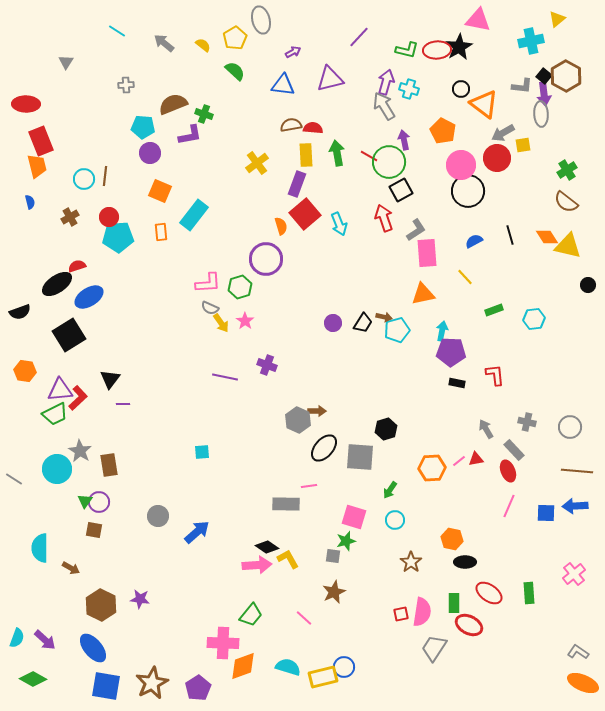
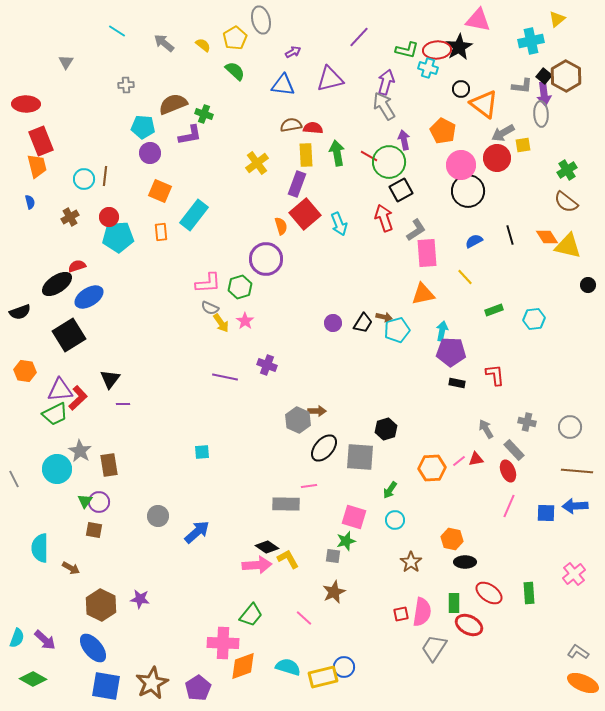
cyan cross at (409, 89): moved 19 px right, 21 px up
gray line at (14, 479): rotated 30 degrees clockwise
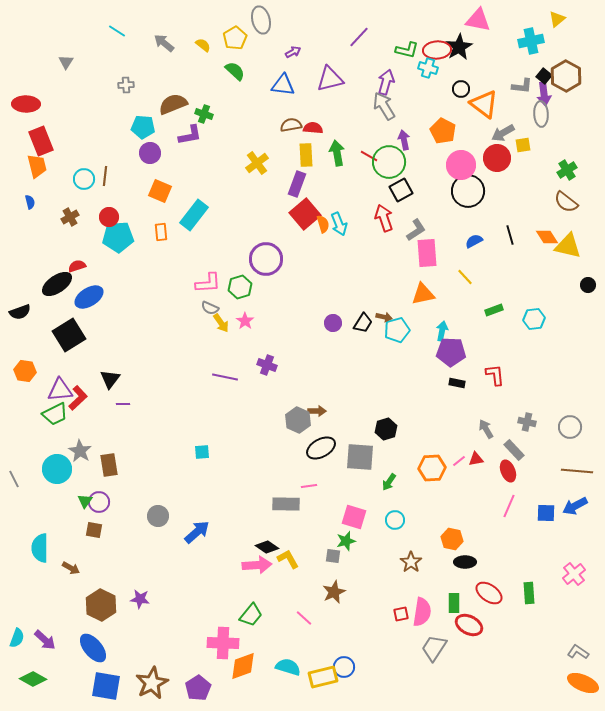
orange semicircle at (281, 226): moved 42 px right, 2 px up
black ellipse at (324, 448): moved 3 px left; rotated 20 degrees clockwise
green arrow at (390, 490): moved 1 px left, 8 px up
blue arrow at (575, 506): rotated 25 degrees counterclockwise
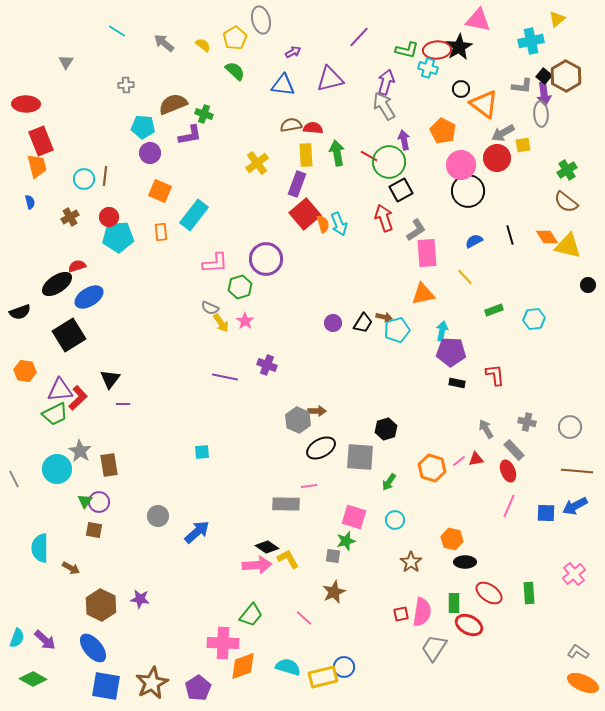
pink L-shape at (208, 283): moved 7 px right, 20 px up
orange hexagon at (432, 468): rotated 20 degrees clockwise
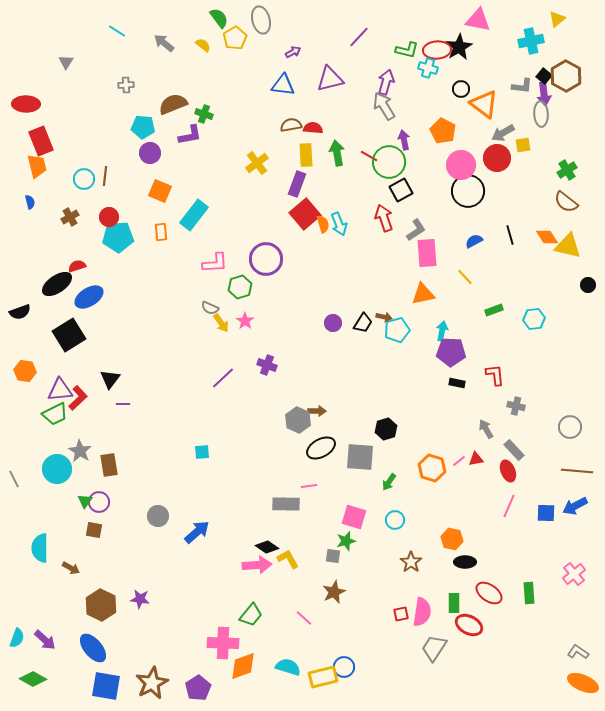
green semicircle at (235, 71): moved 16 px left, 53 px up; rotated 10 degrees clockwise
purple line at (225, 377): moved 2 px left, 1 px down; rotated 55 degrees counterclockwise
gray cross at (527, 422): moved 11 px left, 16 px up
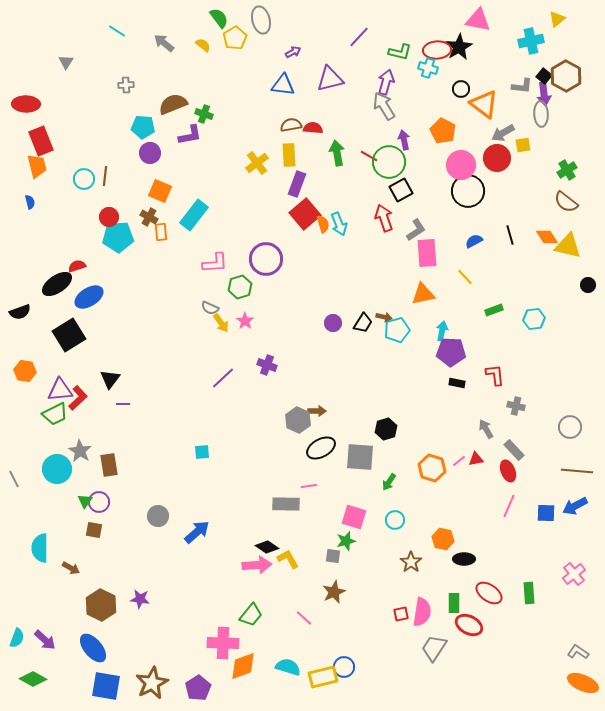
green L-shape at (407, 50): moved 7 px left, 2 px down
yellow rectangle at (306, 155): moved 17 px left
brown cross at (70, 217): moved 79 px right; rotated 30 degrees counterclockwise
orange hexagon at (452, 539): moved 9 px left
black ellipse at (465, 562): moved 1 px left, 3 px up
